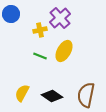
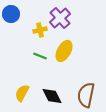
black diamond: rotated 30 degrees clockwise
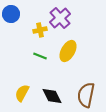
yellow ellipse: moved 4 px right
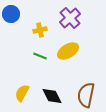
purple cross: moved 10 px right
yellow ellipse: rotated 30 degrees clockwise
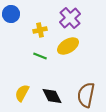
yellow ellipse: moved 5 px up
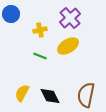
black diamond: moved 2 px left
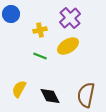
yellow semicircle: moved 3 px left, 4 px up
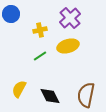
yellow ellipse: rotated 15 degrees clockwise
green line: rotated 56 degrees counterclockwise
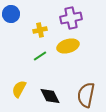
purple cross: moved 1 px right; rotated 30 degrees clockwise
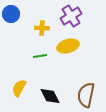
purple cross: moved 2 px up; rotated 20 degrees counterclockwise
yellow cross: moved 2 px right, 2 px up; rotated 16 degrees clockwise
green line: rotated 24 degrees clockwise
yellow semicircle: moved 1 px up
